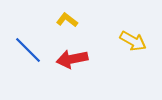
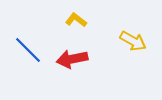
yellow L-shape: moved 9 px right
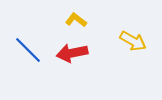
red arrow: moved 6 px up
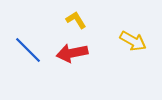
yellow L-shape: rotated 20 degrees clockwise
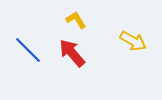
red arrow: rotated 60 degrees clockwise
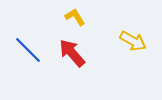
yellow L-shape: moved 1 px left, 3 px up
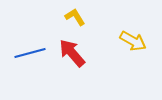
blue line: moved 2 px right, 3 px down; rotated 60 degrees counterclockwise
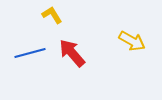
yellow L-shape: moved 23 px left, 2 px up
yellow arrow: moved 1 px left
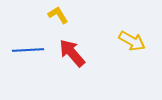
yellow L-shape: moved 6 px right
blue line: moved 2 px left, 3 px up; rotated 12 degrees clockwise
